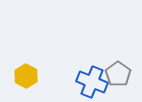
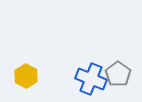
blue cross: moved 1 px left, 3 px up
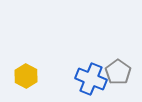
gray pentagon: moved 2 px up
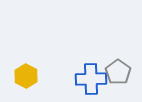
blue cross: rotated 24 degrees counterclockwise
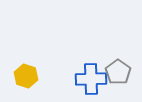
yellow hexagon: rotated 10 degrees counterclockwise
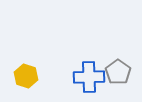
blue cross: moved 2 px left, 2 px up
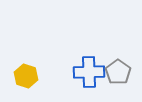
blue cross: moved 5 px up
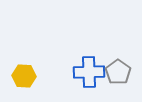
yellow hexagon: moved 2 px left; rotated 15 degrees counterclockwise
